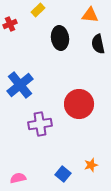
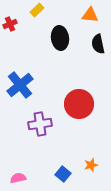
yellow rectangle: moved 1 px left
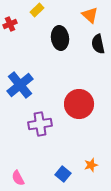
orange triangle: rotated 36 degrees clockwise
pink semicircle: rotated 105 degrees counterclockwise
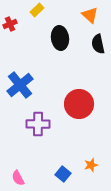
purple cross: moved 2 px left; rotated 10 degrees clockwise
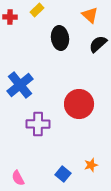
red cross: moved 7 px up; rotated 24 degrees clockwise
black semicircle: rotated 60 degrees clockwise
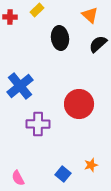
blue cross: moved 1 px down
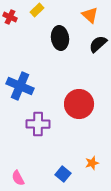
red cross: rotated 24 degrees clockwise
blue cross: rotated 28 degrees counterclockwise
orange star: moved 1 px right, 2 px up
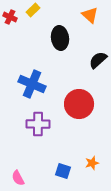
yellow rectangle: moved 4 px left
black semicircle: moved 16 px down
blue cross: moved 12 px right, 2 px up
blue square: moved 3 px up; rotated 21 degrees counterclockwise
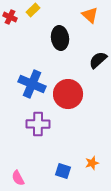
red circle: moved 11 px left, 10 px up
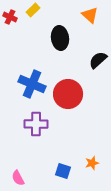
purple cross: moved 2 px left
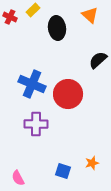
black ellipse: moved 3 px left, 10 px up
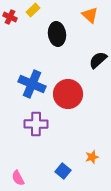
black ellipse: moved 6 px down
orange star: moved 6 px up
blue square: rotated 21 degrees clockwise
